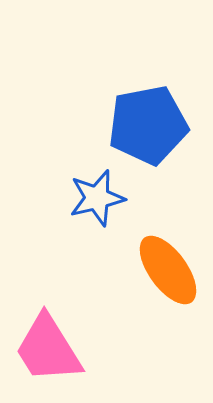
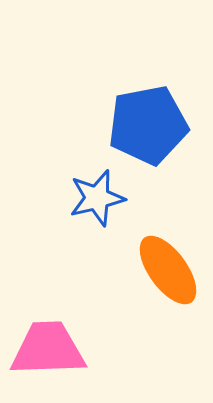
pink trapezoid: rotated 120 degrees clockwise
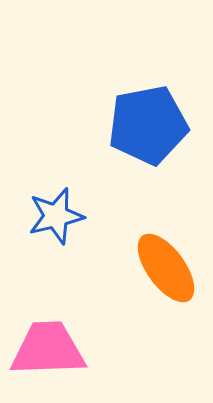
blue star: moved 41 px left, 18 px down
orange ellipse: moved 2 px left, 2 px up
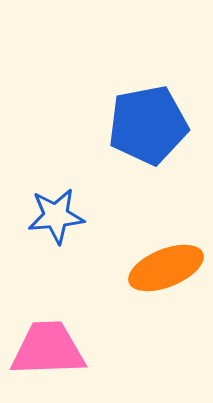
blue star: rotated 8 degrees clockwise
orange ellipse: rotated 76 degrees counterclockwise
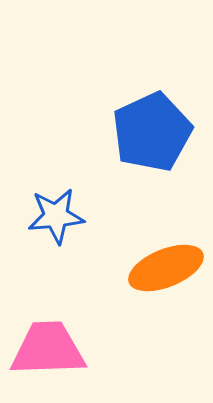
blue pentagon: moved 4 px right, 7 px down; rotated 14 degrees counterclockwise
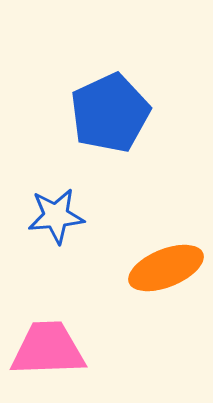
blue pentagon: moved 42 px left, 19 px up
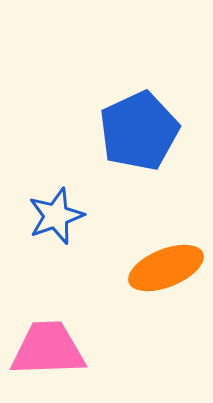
blue pentagon: moved 29 px right, 18 px down
blue star: rotated 14 degrees counterclockwise
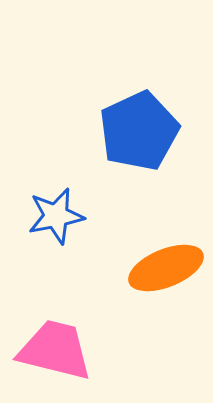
blue star: rotated 8 degrees clockwise
pink trapezoid: moved 7 px right, 1 px down; rotated 16 degrees clockwise
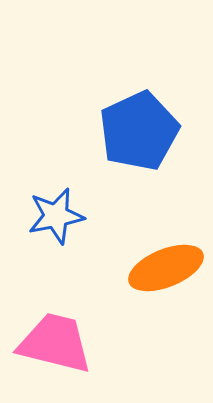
pink trapezoid: moved 7 px up
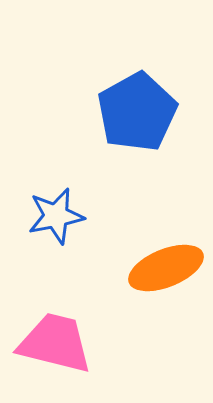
blue pentagon: moved 2 px left, 19 px up; rotated 4 degrees counterclockwise
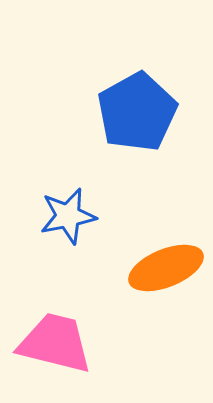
blue star: moved 12 px right
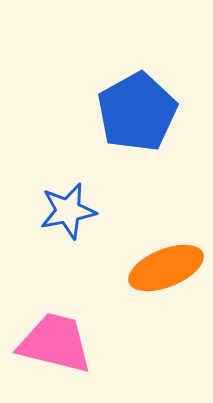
blue star: moved 5 px up
